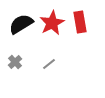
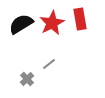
red rectangle: moved 3 px up
gray cross: moved 12 px right, 17 px down
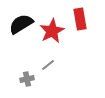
red star: moved 8 px down
gray line: moved 1 px left, 1 px down
gray cross: rotated 32 degrees clockwise
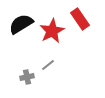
red rectangle: rotated 25 degrees counterclockwise
gray cross: moved 2 px up
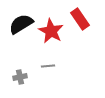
red star: moved 1 px left; rotated 15 degrees counterclockwise
gray line: moved 1 px down; rotated 32 degrees clockwise
gray cross: moved 7 px left
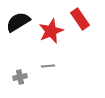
black semicircle: moved 3 px left, 2 px up
red star: rotated 20 degrees clockwise
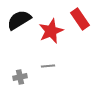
black semicircle: moved 1 px right, 2 px up
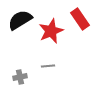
black semicircle: moved 1 px right
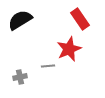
red star: moved 18 px right, 18 px down
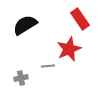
black semicircle: moved 5 px right, 5 px down
gray cross: moved 1 px right, 1 px down
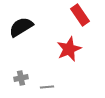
red rectangle: moved 4 px up
black semicircle: moved 4 px left, 2 px down
gray line: moved 1 px left, 21 px down
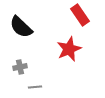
black semicircle: rotated 105 degrees counterclockwise
gray cross: moved 1 px left, 11 px up
gray line: moved 12 px left
